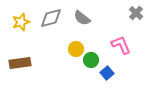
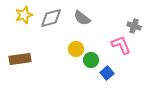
gray cross: moved 2 px left, 13 px down; rotated 24 degrees counterclockwise
yellow star: moved 3 px right, 7 px up
brown rectangle: moved 4 px up
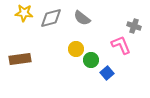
yellow star: moved 2 px up; rotated 24 degrees clockwise
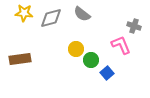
gray semicircle: moved 4 px up
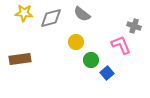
yellow circle: moved 7 px up
